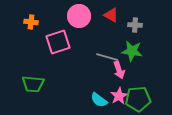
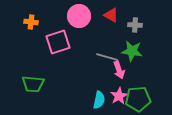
cyan semicircle: rotated 114 degrees counterclockwise
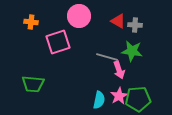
red triangle: moved 7 px right, 6 px down
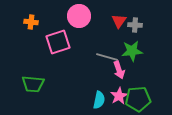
red triangle: moved 1 px right; rotated 35 degrees clockwise
green star: rotated 15 degrees counterclockwise
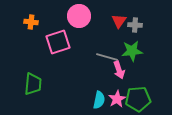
green trapezoid: rotated 90 degrees counterclockwise
pink star: moved 2 px left, 3 px down
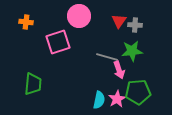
orange cross: moved 5 px left
green pentagon: moved 7 px up
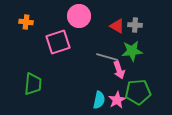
red triangle: moved 2 px left, 5 px down; rotated 35 degrees counterclockwise
pink star: moved 1 px down
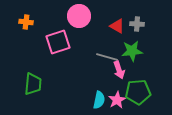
gray cross: moved 2 px right, 1 px up
